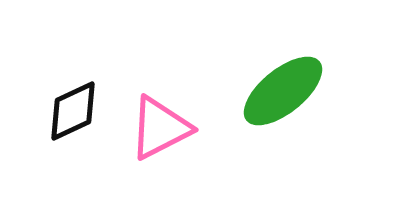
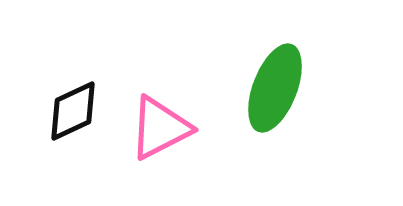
green ellipse: moved 8 px left, 3 px up; rotated 30 degrees counterclockwise
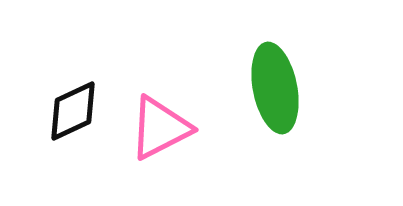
green ellipse: rotated 32 degrees counterclockwise
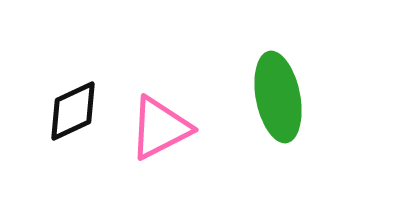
green ellipse: moved 3 px right, 9 px down
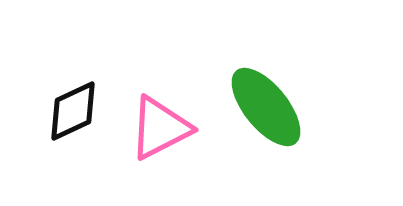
green ellipse: moved 12 px left, 10 px down; rotated 28 degrees counterclockwise
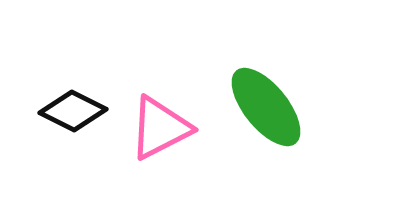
black diamond: rotated 52 degrees clockwise
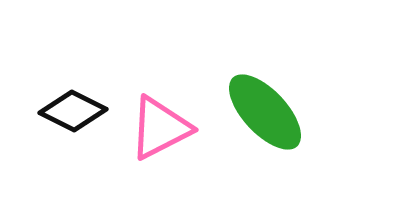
green ellipse: moved 1 px left, 5 px down; rotated 4 degrees counterclockwise
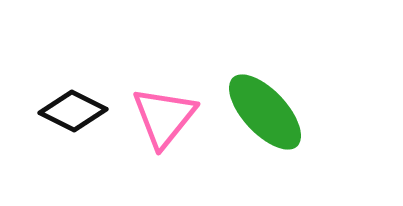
pink triangle: moved 4 px right, 11 px up; rotated 24 degrees counterclockwise
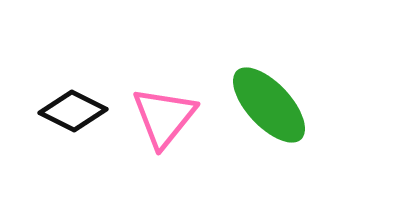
green ellipse: moved 4 px right, 7 px up
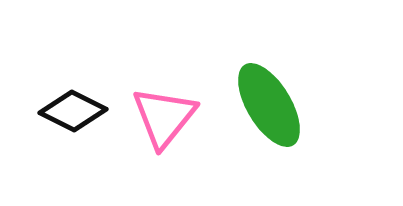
green ellipse: rotated 12 degrees clockwise
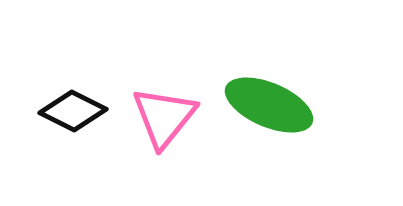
green ellipse: rotated 36 degrees counterclockwise
